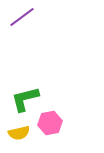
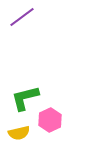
green L-shape: moved 1 px up
pink hexagon: moved 3 px up; rotated 15 degrees counterclockwise
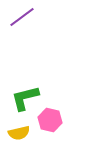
pink hexagon: rotated 20 degrees counterclockwise
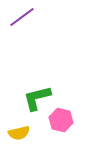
green L-shape: moved 12 px right
pink hexagon: moved 11 px right
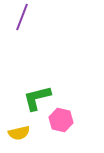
purple line: rotated 32 degrees counterclockwise
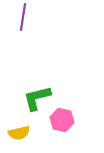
purple line: moved 1 px right; rotated 12 degrees counterclockwise
pink hexagon: moved 1 px right
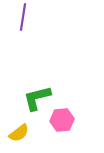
pink hexagon: rotated 20 degrees counterclockwise
yellow semicircle: rotated 25 degrees counterclockwise
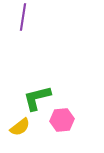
yellow semicircle: moved 1 px right, 6 px up
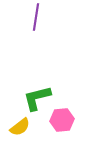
purple line: moved 13 px right
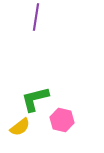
green L-shape: moved 2 px left, 1 px down
pink hexagon: rotated 20 degrees clockwise
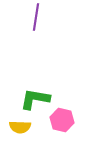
green L-shape: rotated 24 degrees clockwise
yellow semicircle: rotated 40 degrees clockwise
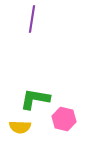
purple line: moved 4 px left, 2 px down
pink hexagon: moved 2 px right, 1 px up
